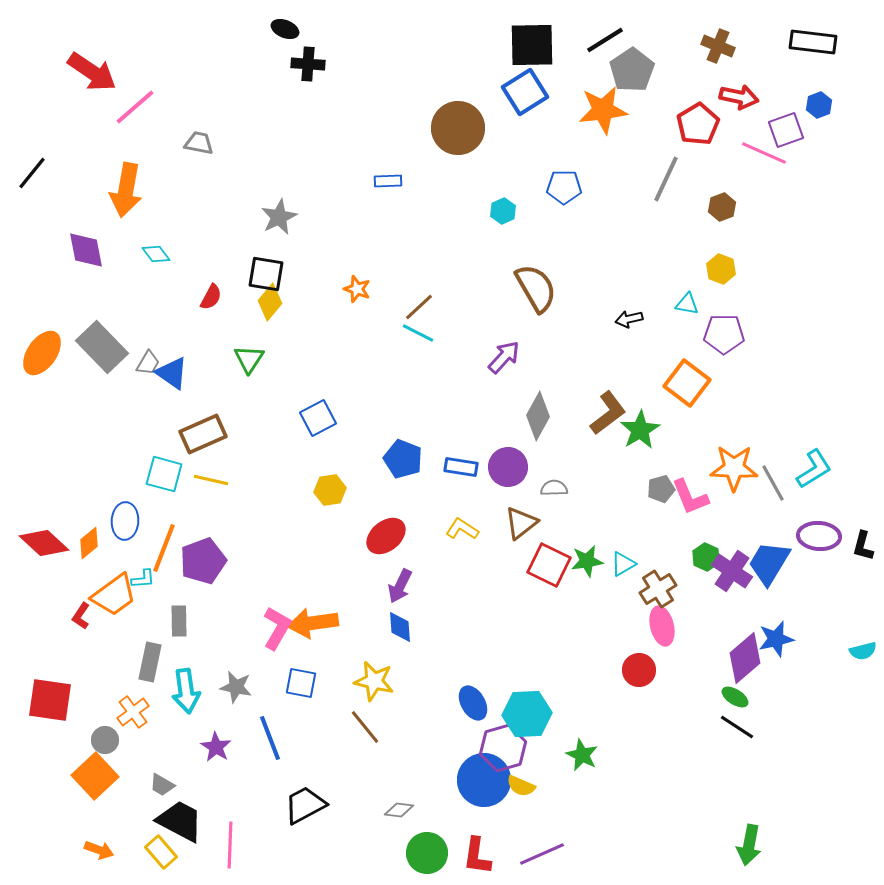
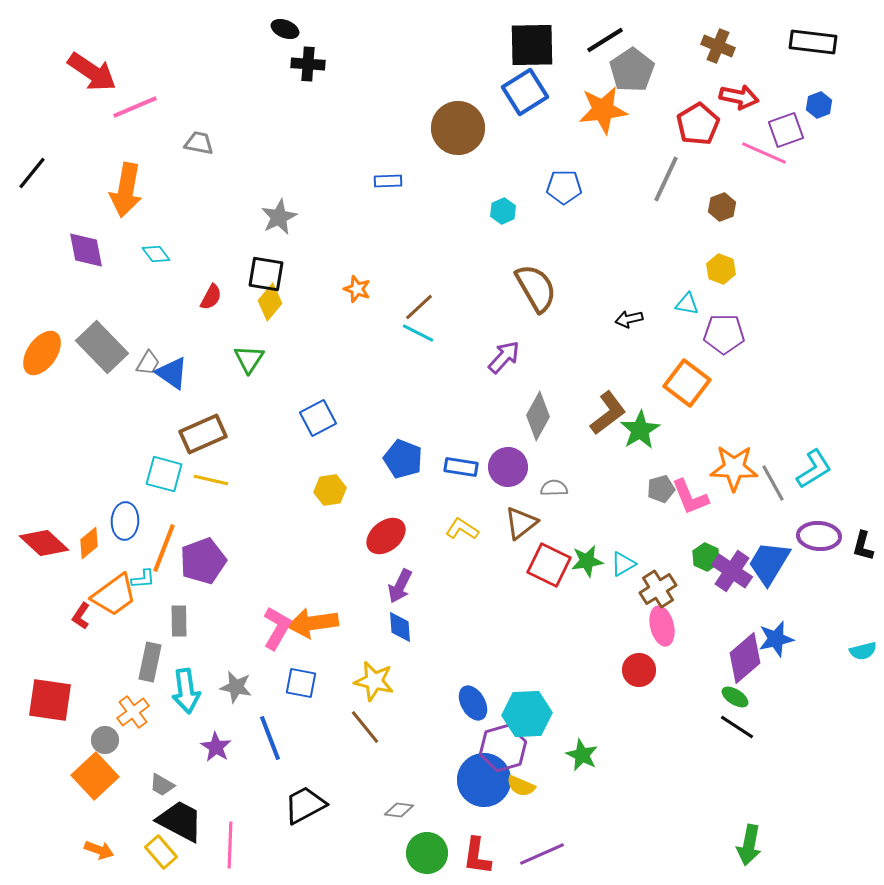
pink line at (135, 107): rotated 18 degrees clockwise
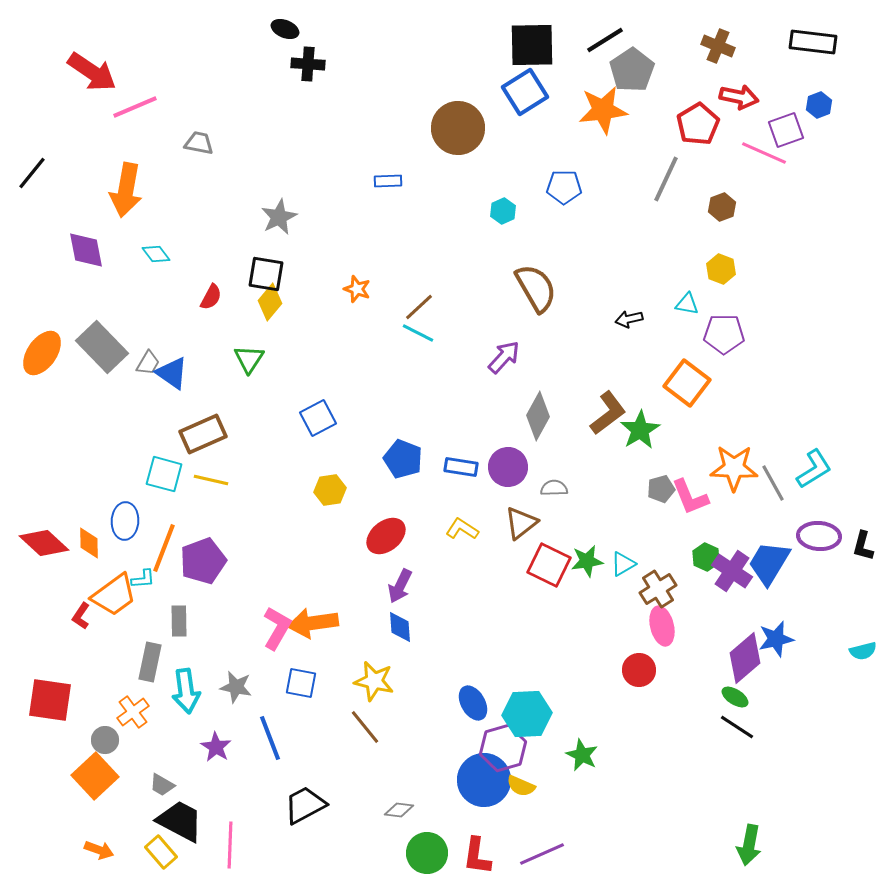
orange diamond at (89, 543): rotated 52 degrees counterclockwise
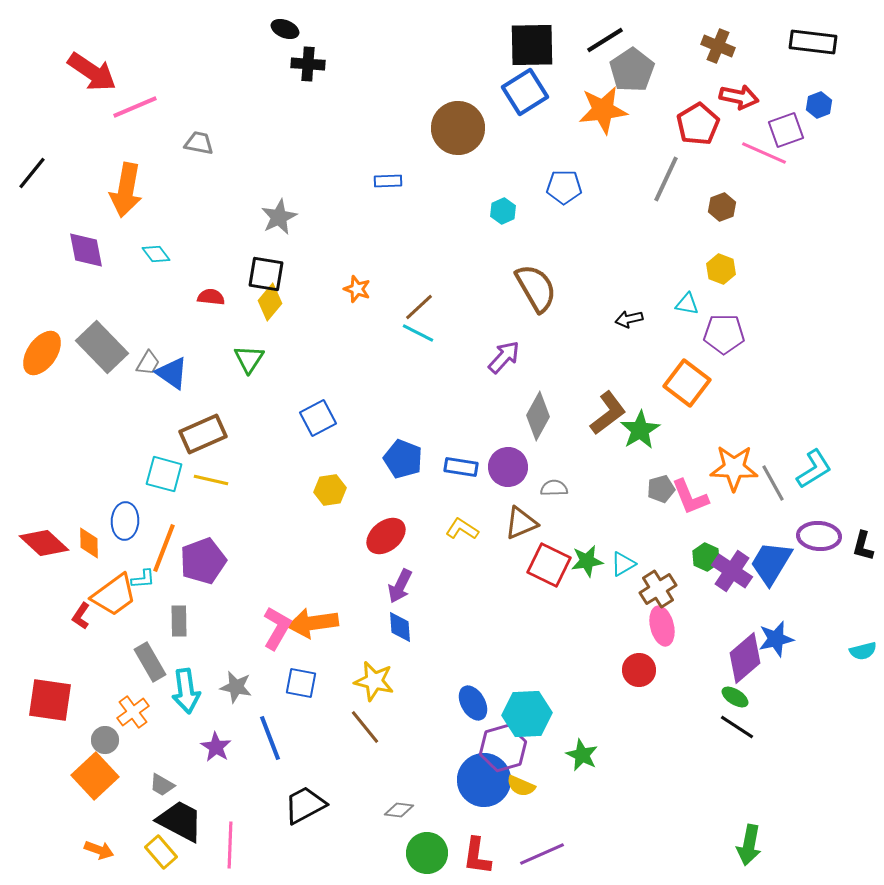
red semicircle at (211, 297): rotated 112 degrees counterclockwise
brown triangle at (521, 523): rotated 15 degrees clockwise
blue trapezoid at (769, 563): moved 2 px right
gray rectangle at (150, 662): rotated 42 degrees counterclockwise
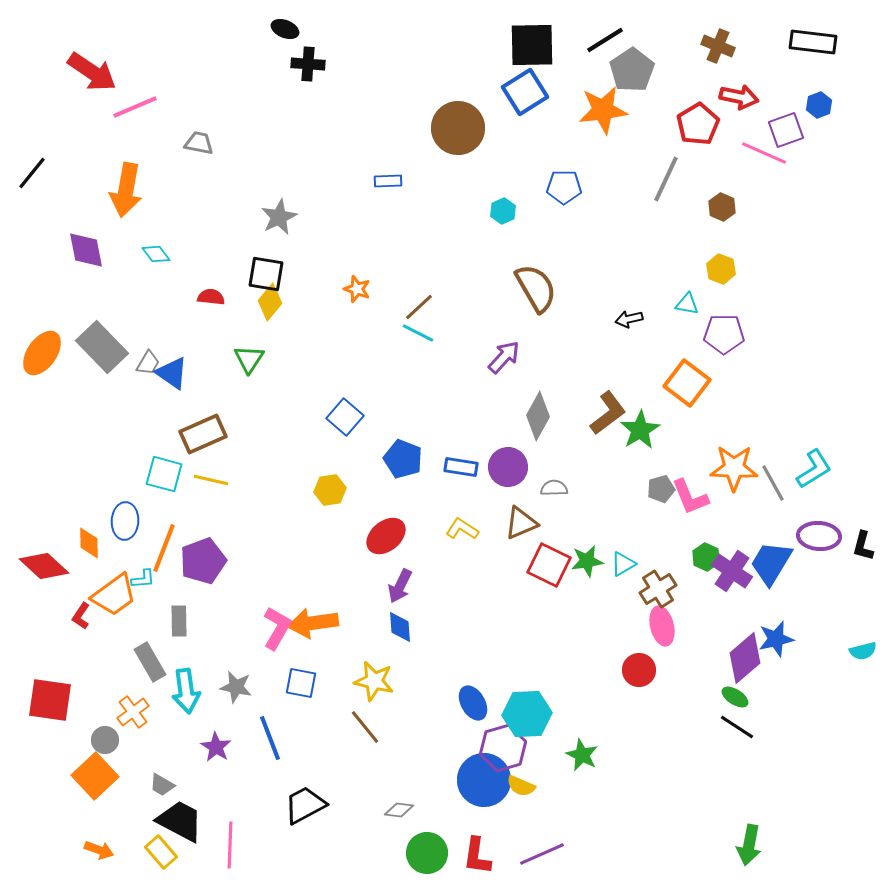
brown hexagon at (722, 207): rotated 16 degrees counterclockwise
blue square at (318, 418): moved 27 px right, 1 px up; rotated 21 degrees counterclockwise
red diamond at (44, 543): moved 23 px down
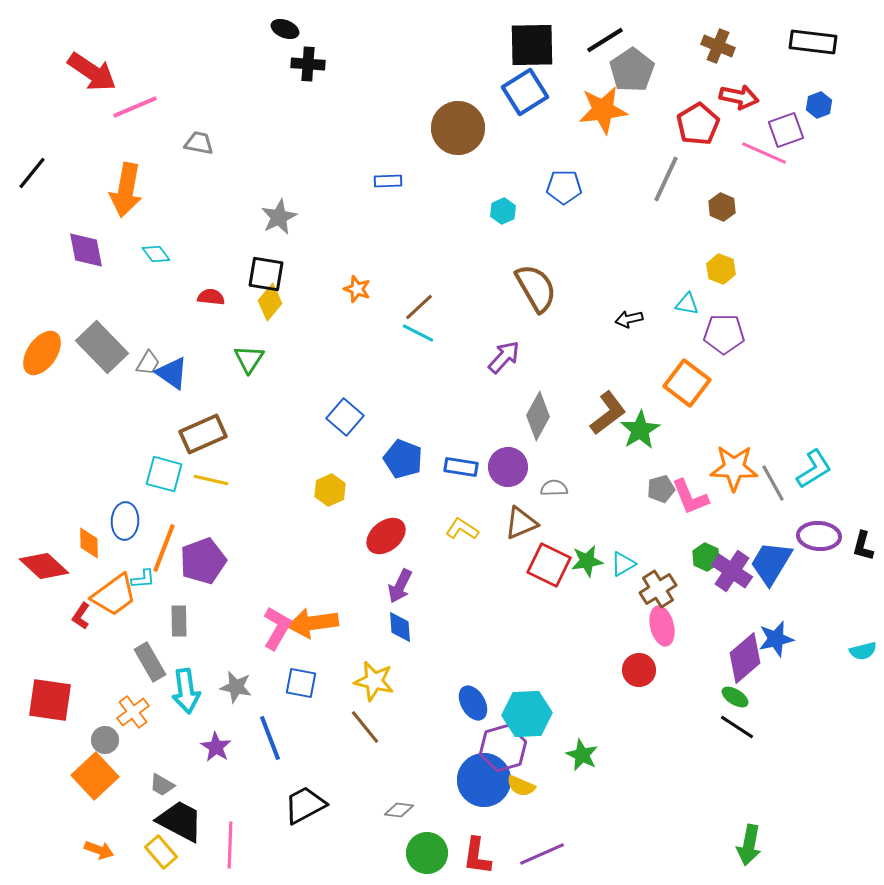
yellow hexagon at (330, 490): rotated 16 degrees counterclockwise
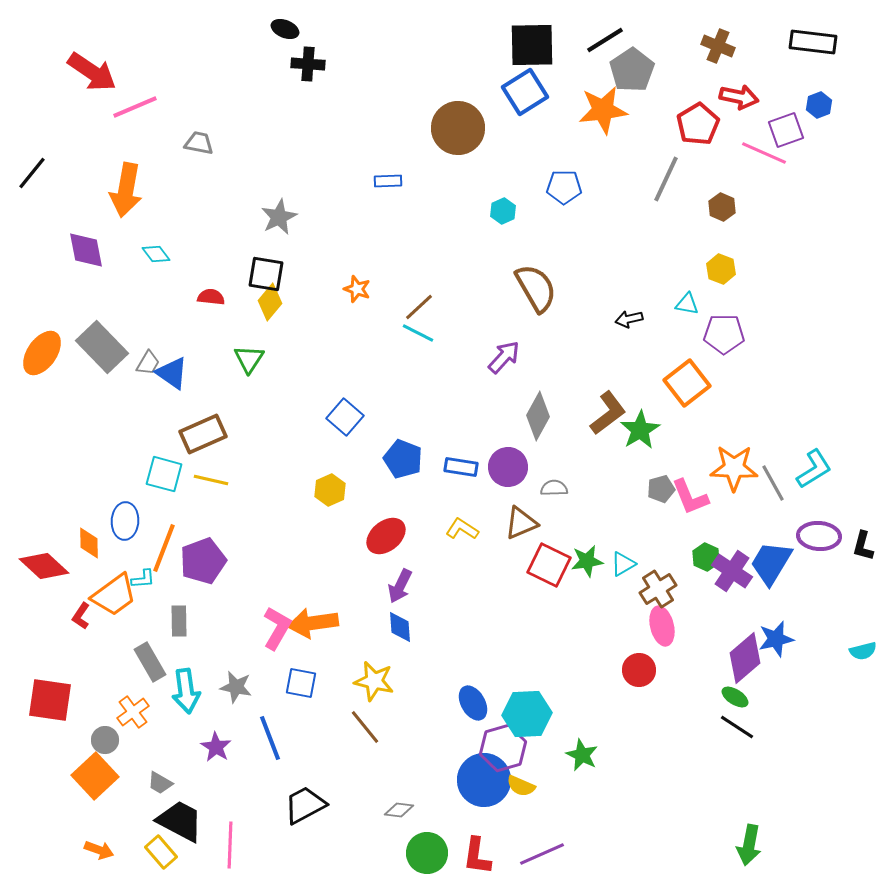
orange square at (687, 383): rotated 15 degrees clockwise
gray trapezoid at (162, 785): moved 2 px left, 2 px up
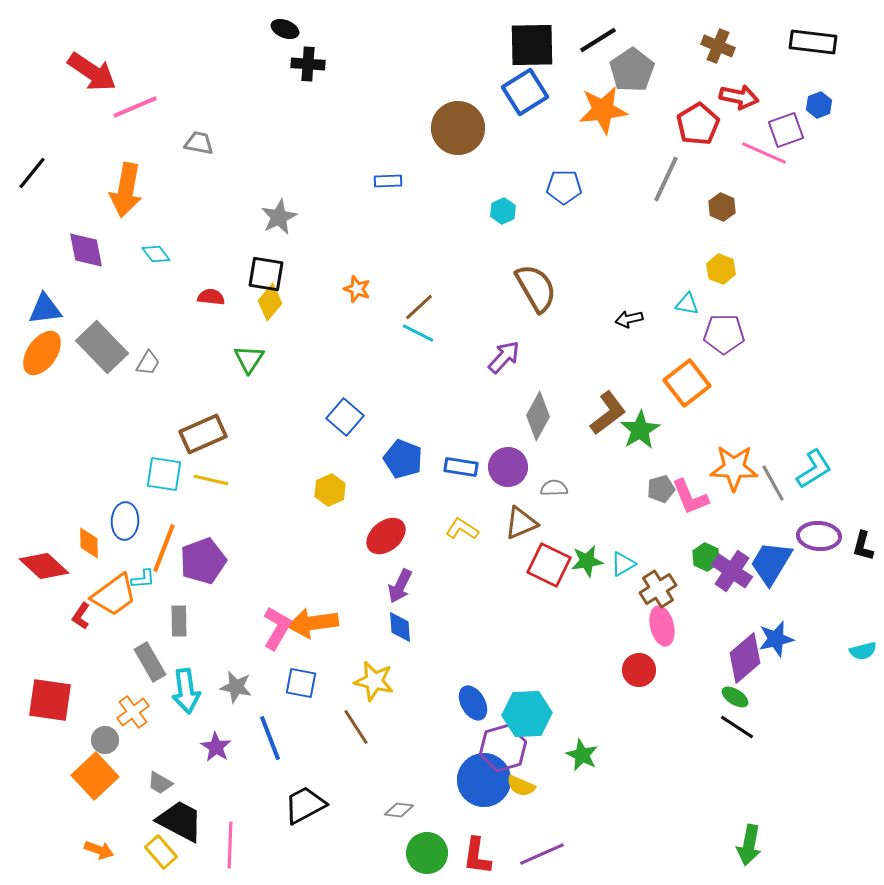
black line at (605, 40): moved 7 px left
blue triangle at (172, 373): moved 127 px left, 64 px up; rotated 42 degrees counterclockwise
cyan square at (164, 474): rotated 6 degrees counterclockwise
brown line at (365, 727): moved 9 px left; rotated 6 degrees clockwise
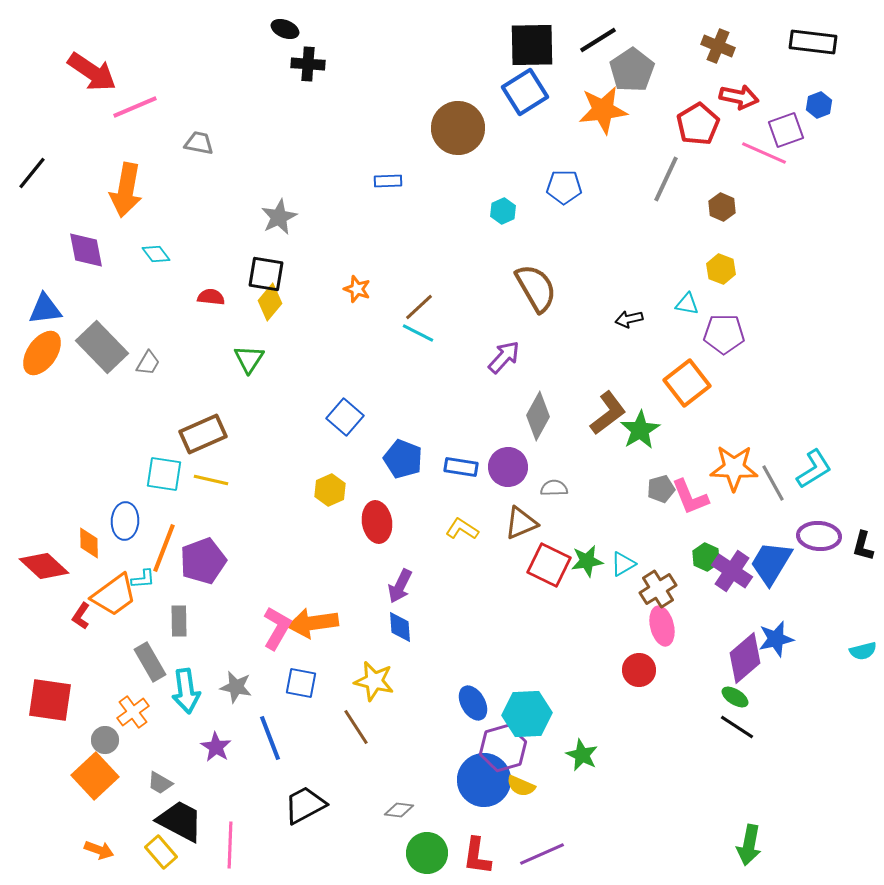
red ellipse at (386, 536): moved 9 px left, 14 px up; rotated 60 degrees counterclockwise
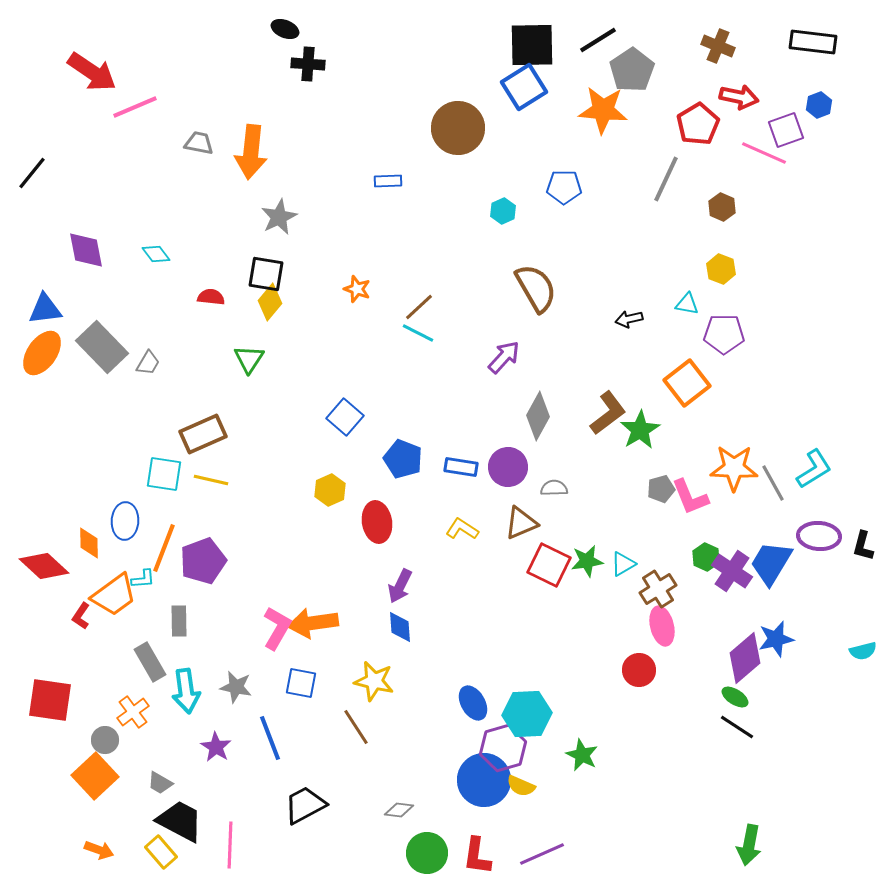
blue square at (525, 92): moved 1 px left, 5 px up
orange star at (603, 110): rotated 12 degrees clockwise
orange arrow at (126, 190): moved 125 px right, 38 px up; rotated 4 degrees counterclockwise
